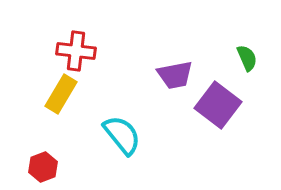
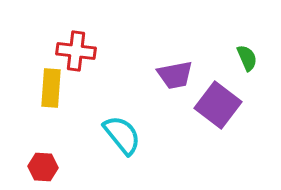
yellow rectangle: moved 10 px left, 6 px up; rotated 27 degrees counterclockwise
red hexagon: rotated 24 degrees clockwise
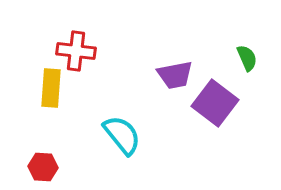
purple square: moved 3 px left, 2 px up
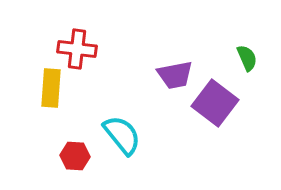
red cross: moved 1 px right, 2 px up
red hexagon: moved 32 px right, 11 px up
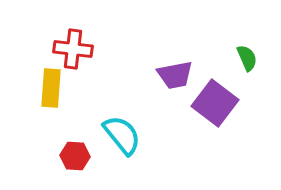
red cross: moved 4 px left
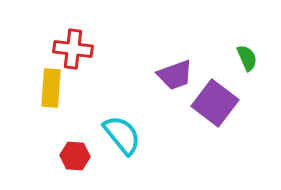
purple trapezoid: rotated 9 degrees counterclockwise
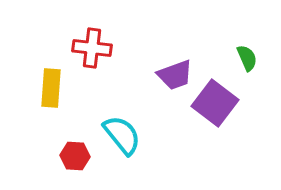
red cross: moved 19 px right, 1 px up
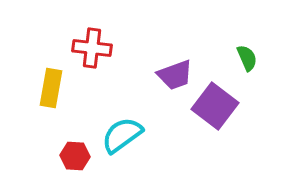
yellow rectangle: rotated 6 degrees clockwise
purple square: moved 3 px down
cyan semicircle: rotated 87 degrees counterclockwise
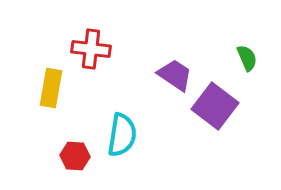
red cross: moved 1 px left, 1 px down
purple trapezoid: rotated 126 degrees counterclockwise
cyan semicircle: rotated 135 degrees clockwise
